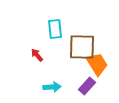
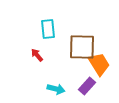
cyan rectangle: moved 7 px left
orange trapezoid: moved 2 px right
cyan arrow: moved 4 px right, 2 px down; rotated 18 degrees clockwise
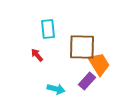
purple rectangle: moved 5 px up
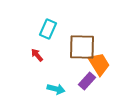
cyan rectangle: rotated 30 degrees clockwise
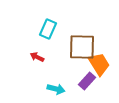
red arrow: moved 2 px down; rotated 24 degrees counterclockwise
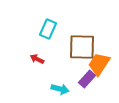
red arrow: moved 2 px down
orange trapezoid: rotated 115 degrees counterclockwise
purple rectangle: moved 2 px up
cyan arrow: moved 4 px right
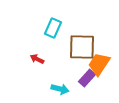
cyan rectangle: moved 5 px right, 1 px up
purple rectangle: moved 1 px up
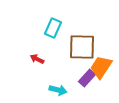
orange trapezoid: moved 2 px right, 3 px down
cyan arrow: moved 2 px left, 1 px down
